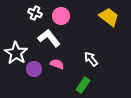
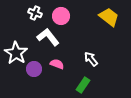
white L-shape: moved 1 px left, 1 px up
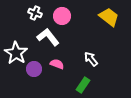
pink circle: moved 1 px right
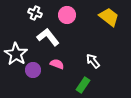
pink circle: moved 5 px right, 1 px up
white star: moved 1 px down
white arrow: moved 2 px right, 2 px down
purple circle: moved 1 px left, 1 px down
